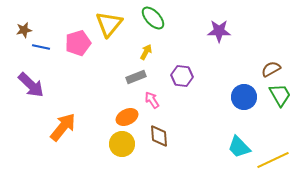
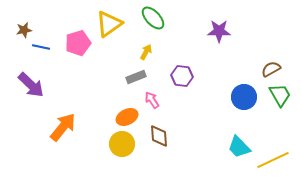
yellow triangle: rotated 16 degrees clockwise
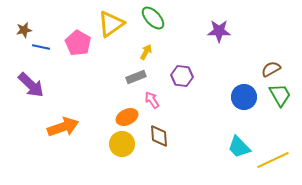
yellow triangle: moved 2 px right
pink pentagon: rotated 25 degrees counterclockwise
orange arrow: rotated 32 degrees clockwise
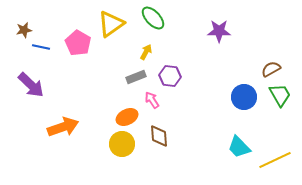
purple hexagon: moved 12 px left
yellow line: moved 2 px right
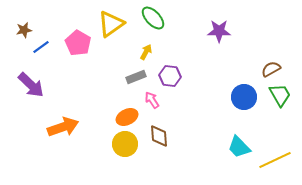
blue line: rotated 48 degrees counterclockwise
yellow circle: moved 3 px right
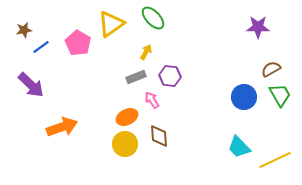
purple star: moved 39 px right, 4 px up
orange arrow: moved 1 px left
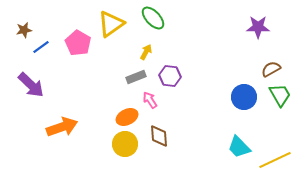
pink arrow: moved 2 px left
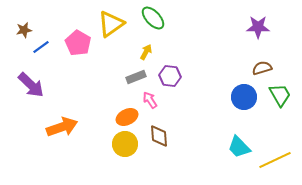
brown semicircle: moved 9 px left, 1 px up; rotated 12 degrees clockwise
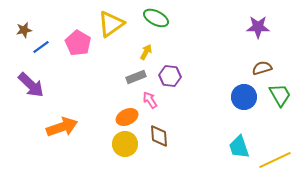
green ellipse: moved 3 px right; rotated 20 degrees counterclockwise
cyan trapezoid: rotated 25 degrees clockwise
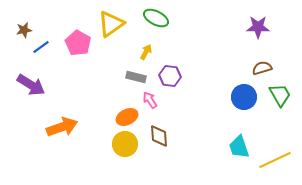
gray rectangle: rotated 36 degrees clockwise
purple arrow: rotated 12 degrees counterclockwise
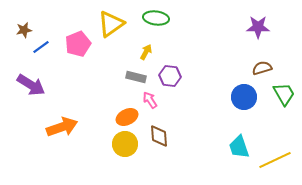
green ellipse: rotated 20 degrees counterclockwise
pink pentagon: moved 1 px down; rotated 20 degrees clockwise
green trapezoid: moved 4 px right, 1 px up
